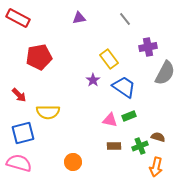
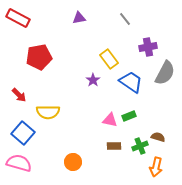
blue trapezoid: moved 7 px right, 5 px up
blue square: rotated 35 degrees counterclockwise
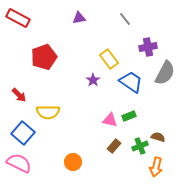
red pentagon: moved 5 px right; rotated 10 degrees counterclockwise
brown rectangle: rotated 48 degrees counterclockwise
pink semicircle: rotated 10 degrees clockwise
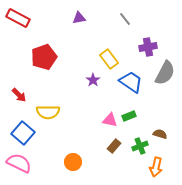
brown semicircle: moved 2 px right, 3 px up
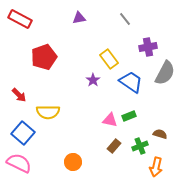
red rectangle: moved 2 px right, 1 px down
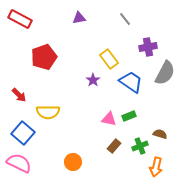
pink triangle: moved 1 px left, 1 px up
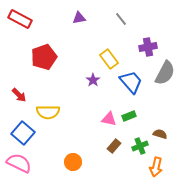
gray line: moved 4 px left
blue trapezoid: rotated 15 degrees clockwise
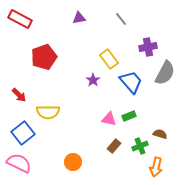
blue square: rotated 10 degrees clockwise
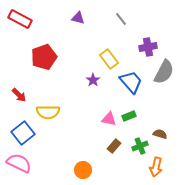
purple triangle: moved 1 px left; rotated 24 degrees clockwise
gray semicircle: moved 1 px left, 1 px up
orange circle: moved 10 px right, 8 px down
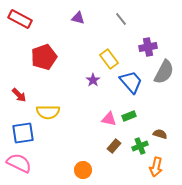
blue square: rotated 30 degrees clockwise
